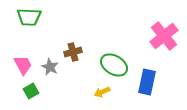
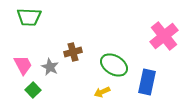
green square: moved 2 px right, 1 px up; rotated 14 degrees counterclockwise
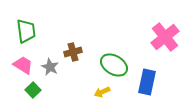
green trapezoid: moved 3 px left, 14 px down; rotated 100 degrees counterclockwise
pink cross: moved 1 px right, 1 px down
pink trapezoid: rotated 30 degrees counterclockwise
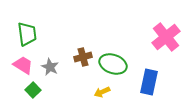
green trapezoid: moved 1 px right, 3 px down
pink cross: moved 1 px right
brown cross: moved 10 px right, 5 px down
green ellipse: moved 1 px left, 1 px up; rotated 12 degrees counterclockwise
blue rectangle: moved 2 px right
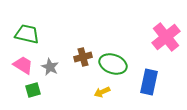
green trapezoid: rotated 70 degrees counterclockwise
green square: rotated 28 degrees clockwise
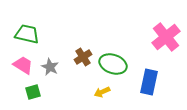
brown cross: rotated 18 degrees counterclockwise
green square: moved 2 px down
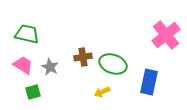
pink cross: moved 2 px up
brown cross: rotated 24 degrees clockwise
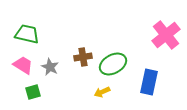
green ellipse: rotated 48 degrees counterclockwise
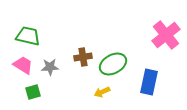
green trapezoid: moved 1 px right, 2 px down
gray star: rotated 30 degrees counterclockwise
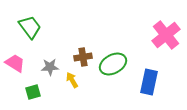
green trapezoid: moved 2 px right, 9 px up; rotated 40 degrees clockwise
pink trapezoid: moved 8 px left, 2 px up
yellow arrow: moved 30 px left, 12 px up; rotated 84 degrees clockwise
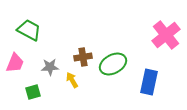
green trapezoid: moved 1 px left, 3 px down; rotated 25 degrees counterclockwise
pink trapezoid: rotated 80 degrees clockwise
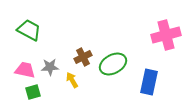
pink cross: rotated 24 degrees clockwise
brown cross: rotated 18 degrees counterclockwise
pink trapezoid: moved 10 px right, 7 px down; rotated 100 degrees counterclockwise
